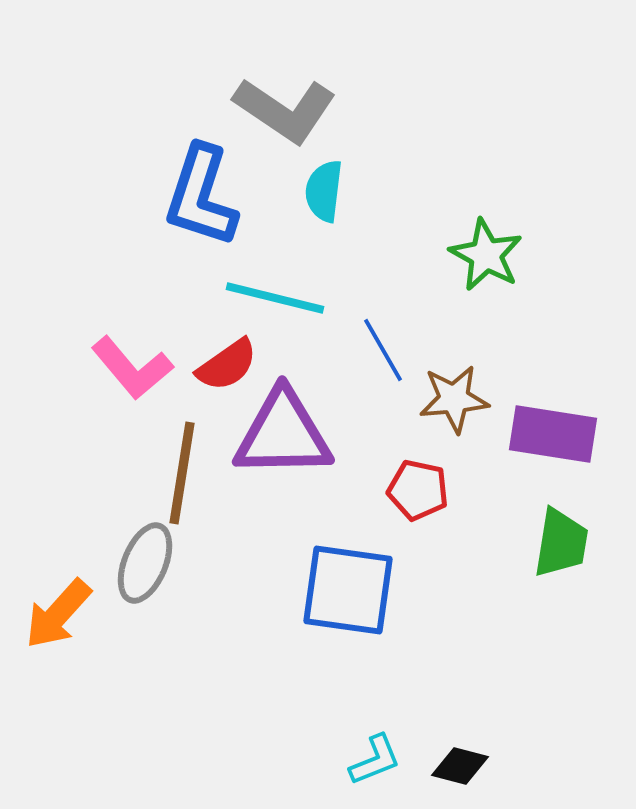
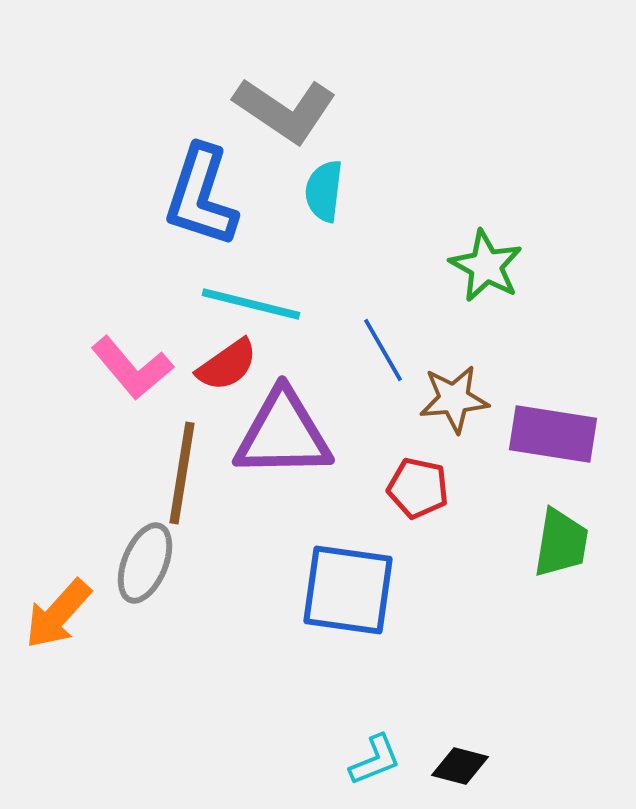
green star: moved 11 px down
cyan line: moved 24 px left, 6 px down
red pentagon: moved 2 px up
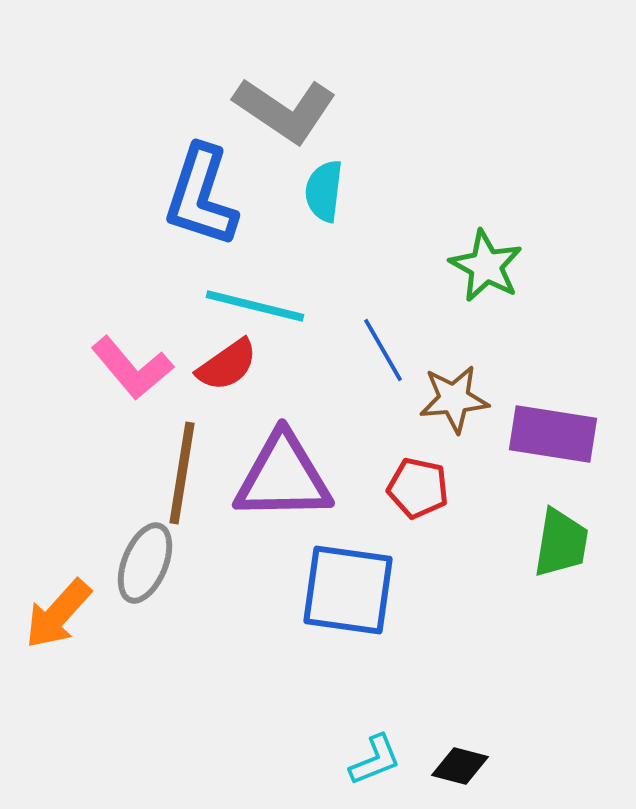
cyan line: moved 4 px right, 2 px down
purple triangle: moved 43 px down
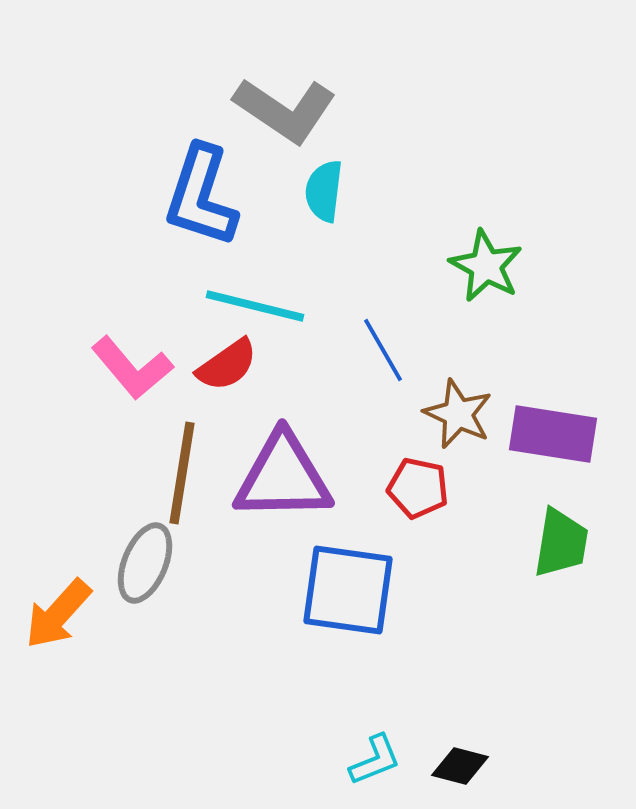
brown star: moved 4 px right, 15 px down; rotated 30 degrees clockwise
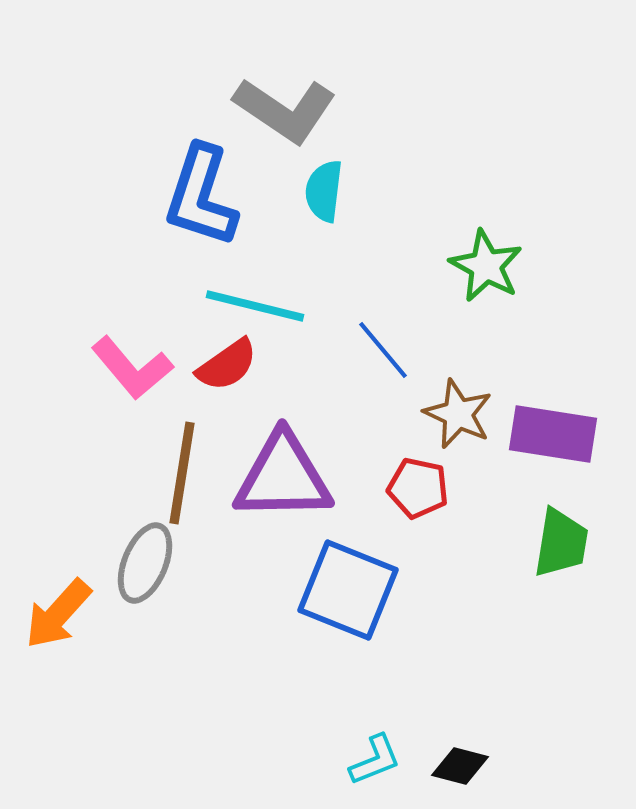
blue line: rotated 10 degrees counterclockwise
blue square: rotated 14 degrees clockwise
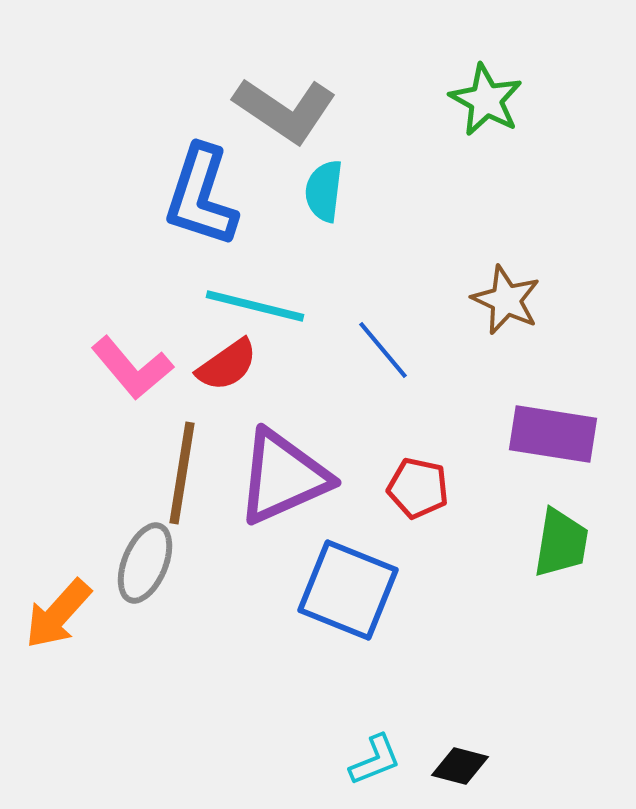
green star: moved 166 px up
brown star: moved 48 px right, 114 px up
purple triangle: rotated 23 degrees counterclockwise
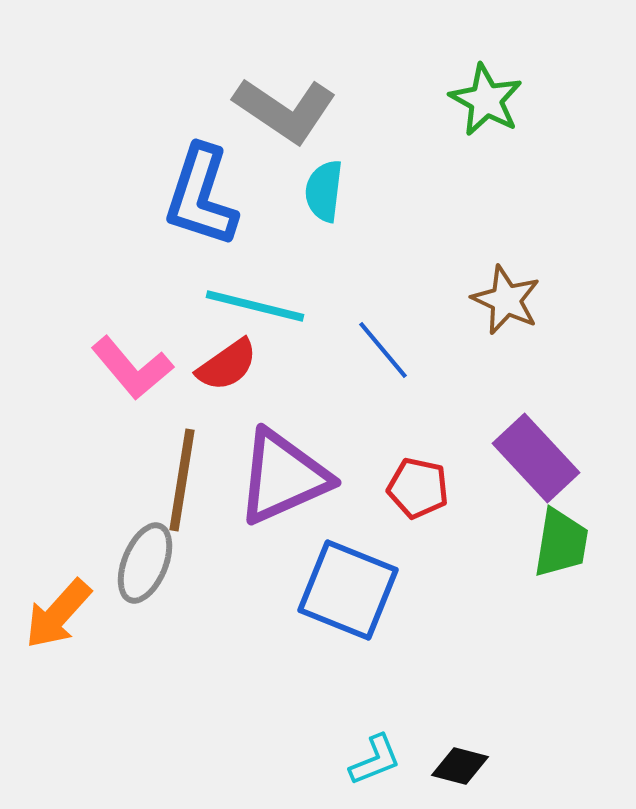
purple rectangle: moved 17 px left, 24 px down; rotated 38 degrees clockwise
brown line: moved 7 px down
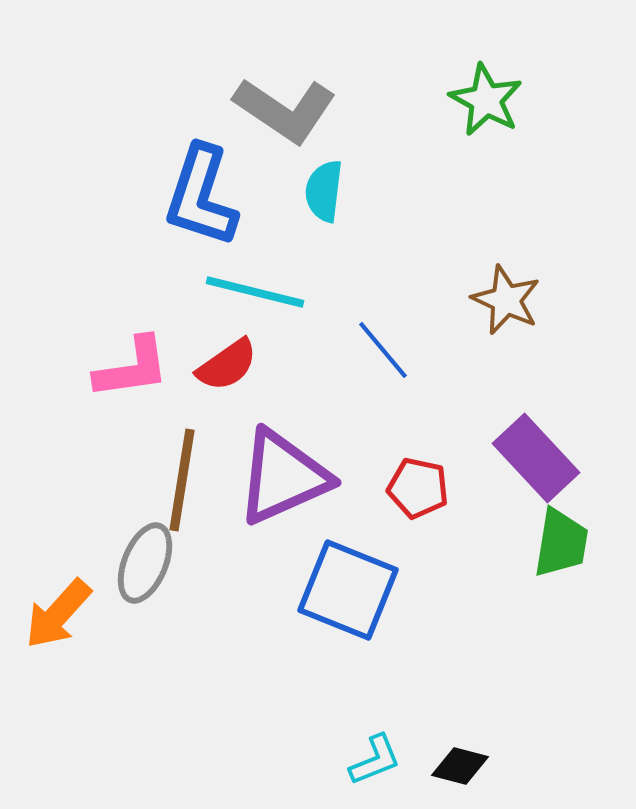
cyan line: moved 14 px up
pink L-shape: rotated 58 degrees counterclockwise
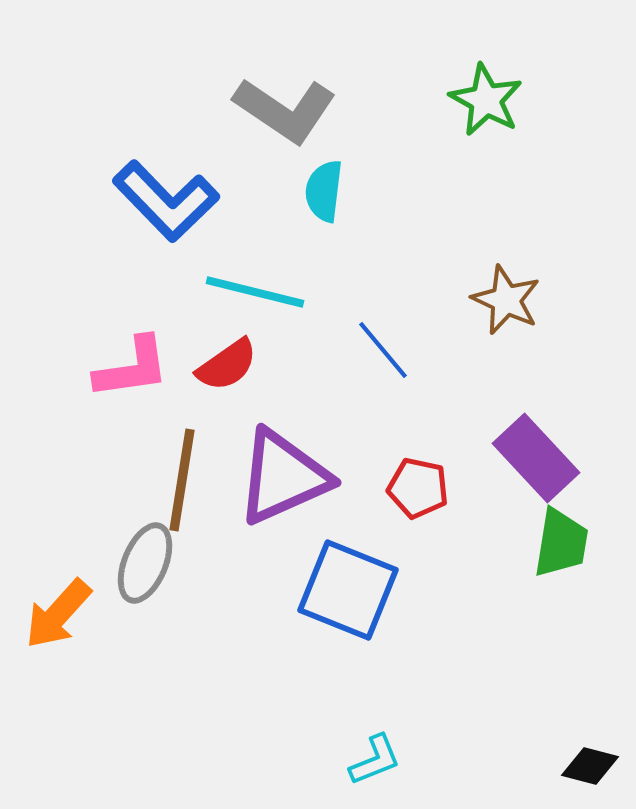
blue L-shape: moved 35 px left, 5 px down; rotated 62 degrees counterclockwise
black diamond: moved 130 px right
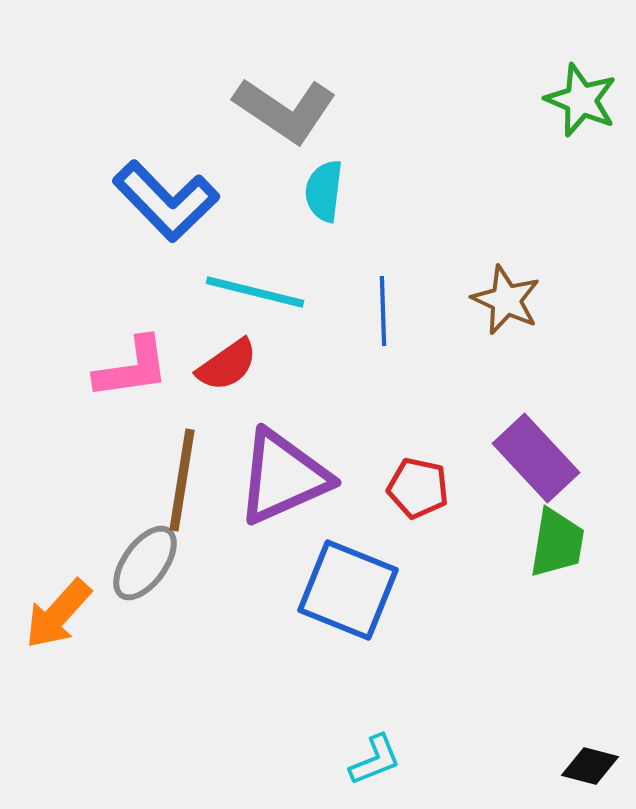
green star: moved 95 px right; rotated 6 degrees counterclockwise
blue line: moved 39 px up; rotated 38 degrees clockwise
green trapezoid: moved 4 px left
gray ellipse: rotated 14 degrees clockwise
